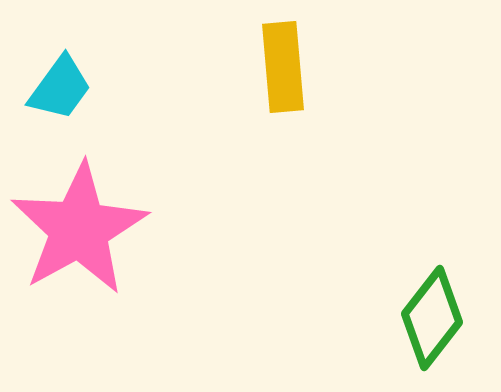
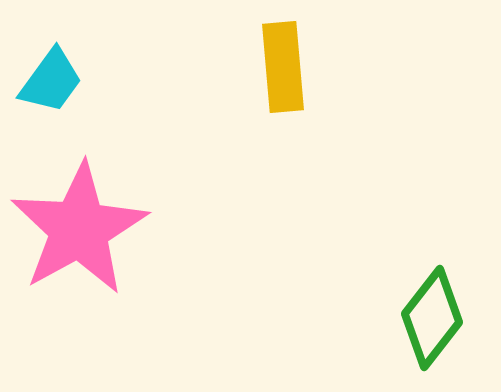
cyan trapezoid: moved 9 px left, 7 px up
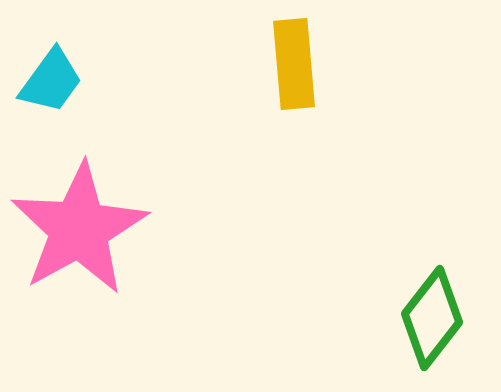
yellow rectangle: moved 11 px right, 3 px up
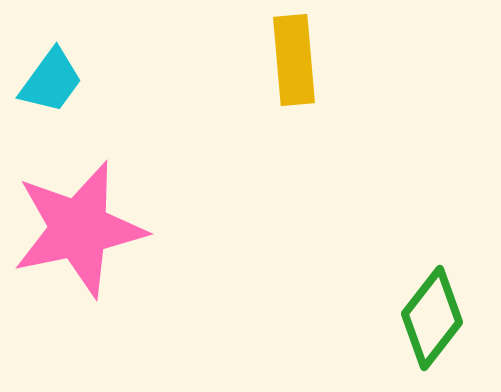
yellow rectangle: moved 4 px up
pink star: rotated 17 degrees clockwise
